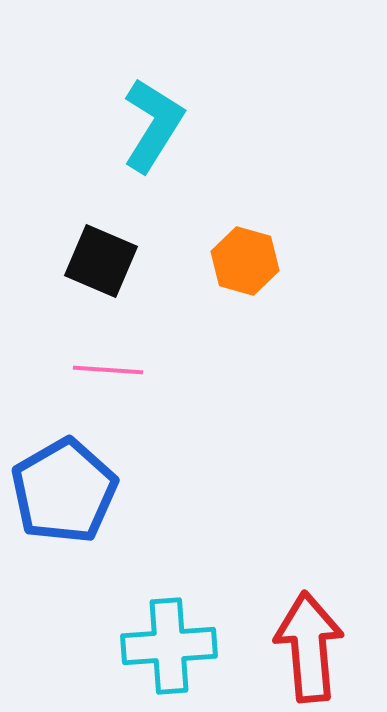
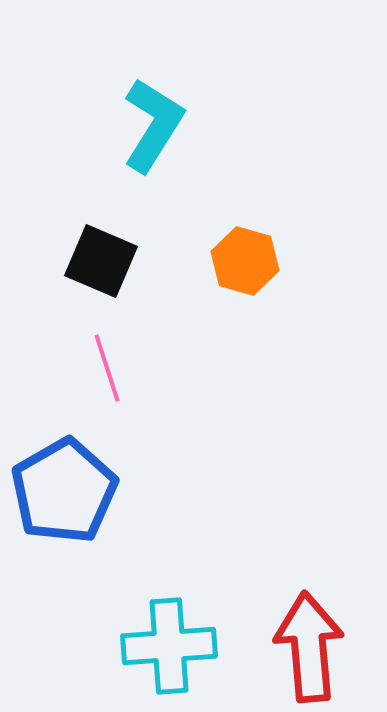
pink line: moved 1 px left, 2 px up; rotated 68 degrees clockwise
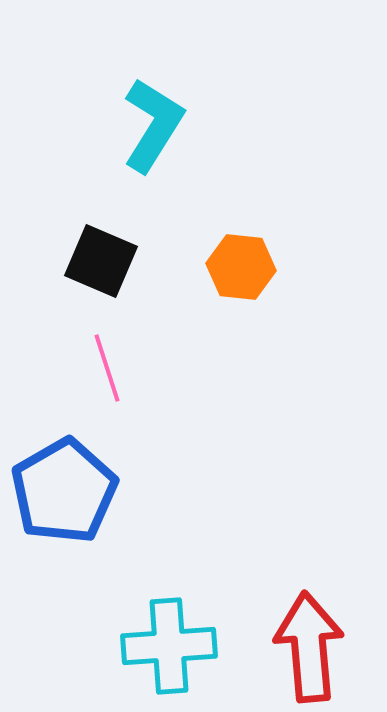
orange hexagon: moved 4 px left, 6 px down; rotated 10 degrees counterclockwise
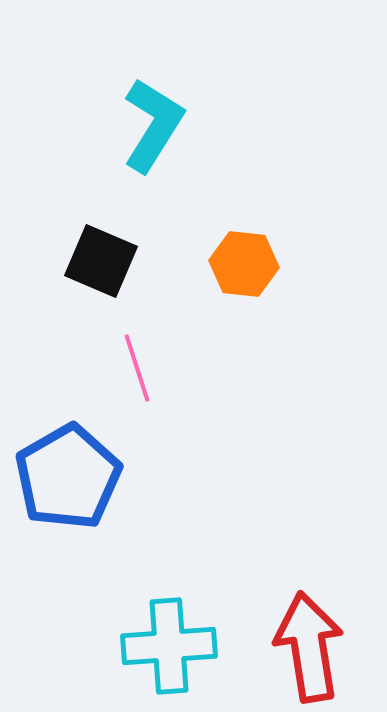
orange hexagon: moved 3 px right, 3 px up
pink line: moved 30 px right
blue pentagon: moved 4 px right, 14 px up
red arrow: rotated 4 degrees counterclockwise
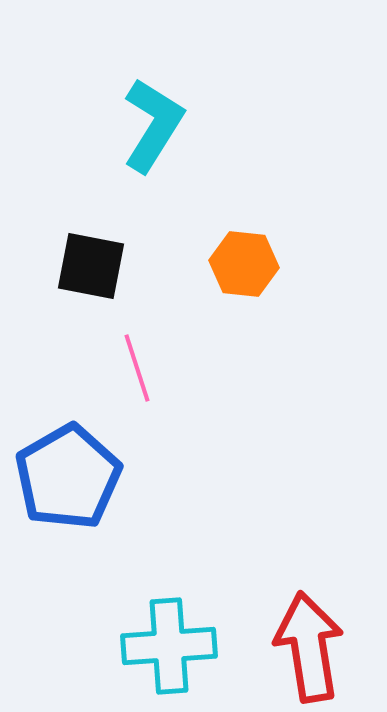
black square: moved 10 px left, 5 px down; rotated 12 degrees counterclockwise
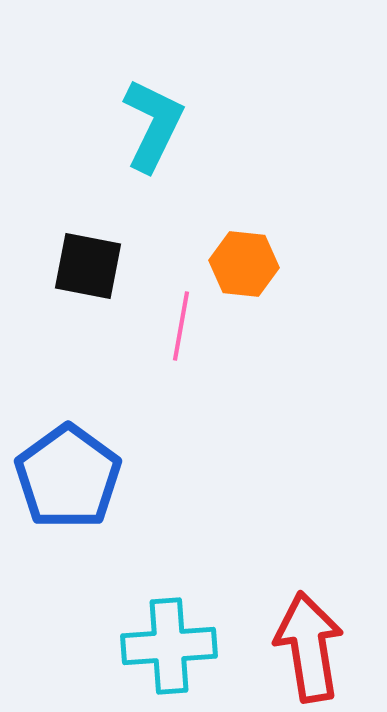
cyan L-shape: rotated 6 degrees counterclockwise
black square: moved 3 px left
pink line: moved 44 px right, 42 px up; rotated 28 degrees clockwise
blue pentagon: rotated 6 degrees counterclockwise
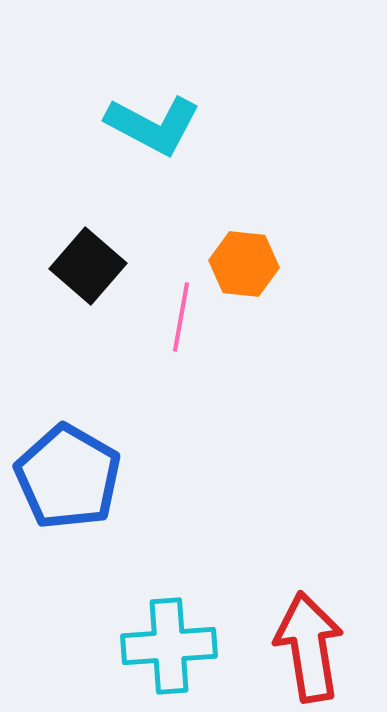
cyan L-shape: rotated 92 degrees clockwise
black square: rotated 30 degrees clockwise
pink line: moved 9 px up
blue pentagon: rotated 6 degrees counterclockwise
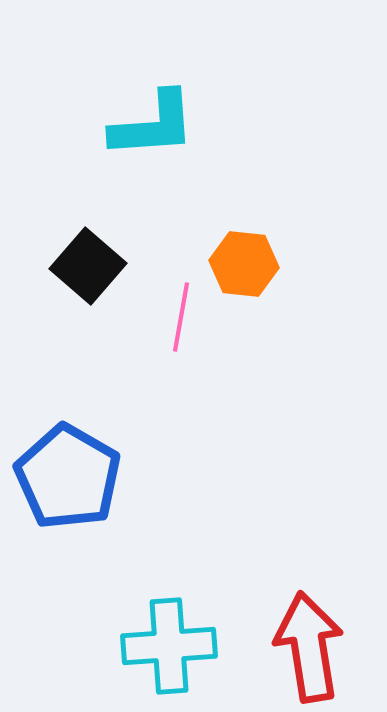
cyan L-shape: rotated 32 degrees counterclockwise
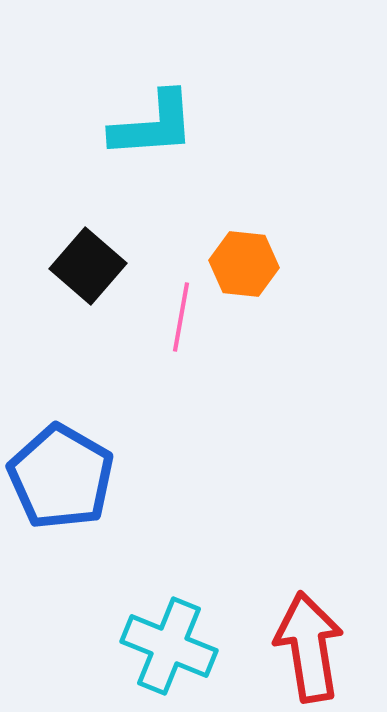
blue pentagon: moved 7 px left
cyan cross: rotated 26 degrees clockwise
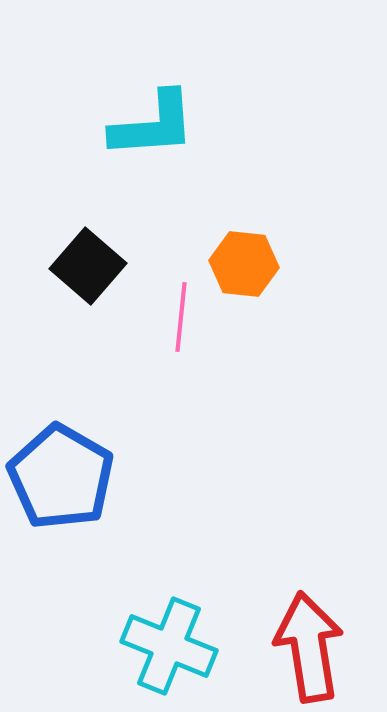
pink line: rotated 4 degrees counterclockwise
